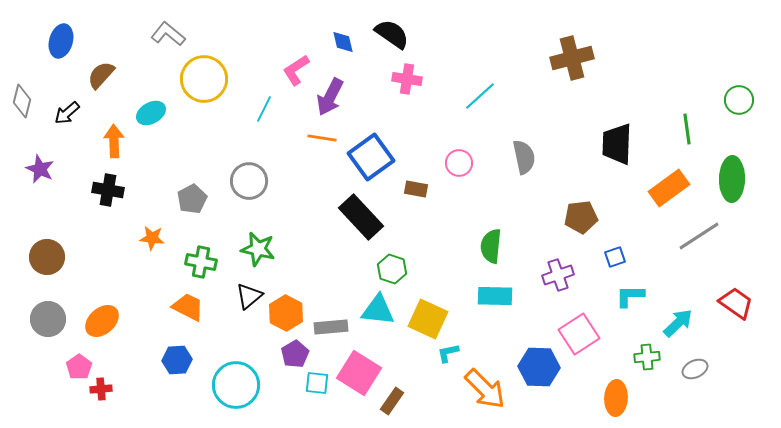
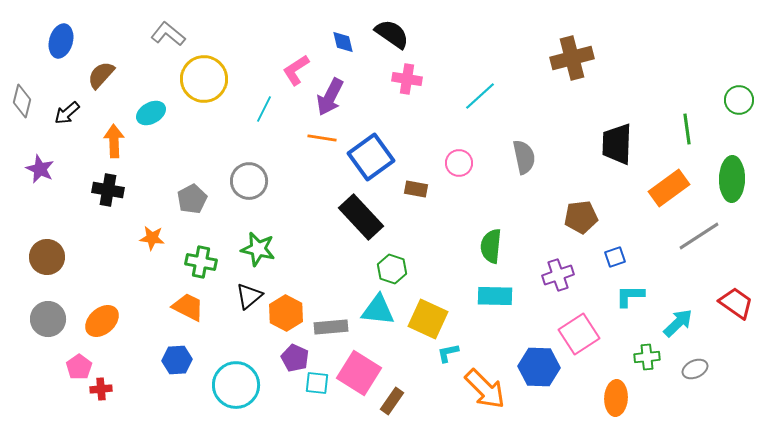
purple pentagon at (295, 354): moved 4 px down; rotated 16 degrees counterclockwise
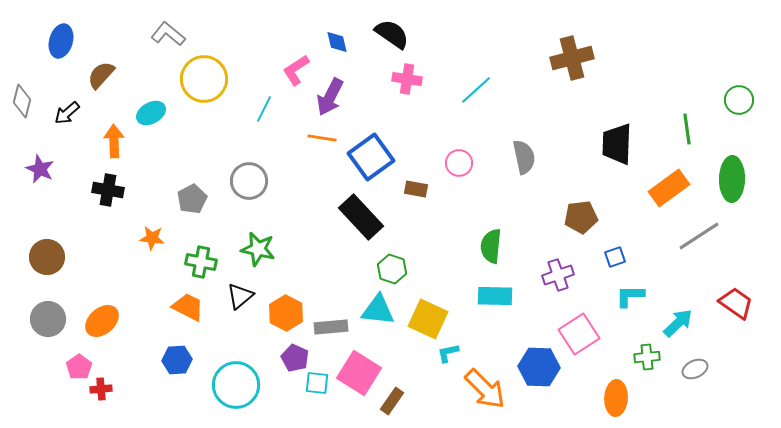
blue diamond at (343, 42): moved 6 px left
cyan line at (480, 96): moved 4 px left, 6 px up
black triangle at (249, 296): moved 9 px left
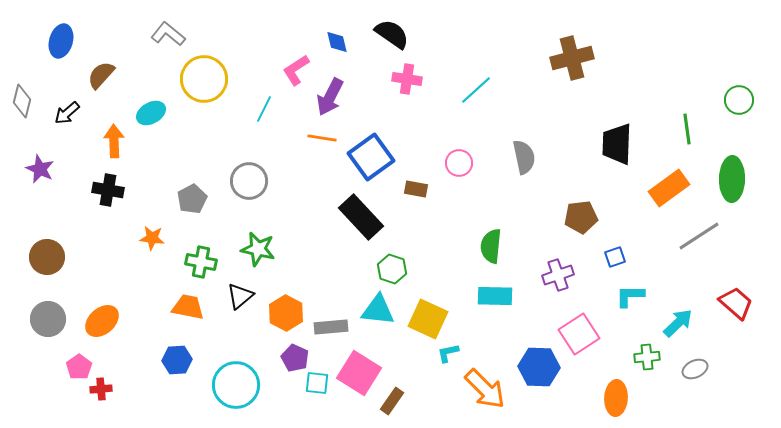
red trapezoid at (736, 303): rotated 6 degrees clockwise
orange trapezoid at (188, 307): rotated 16 degrees counterclockwise
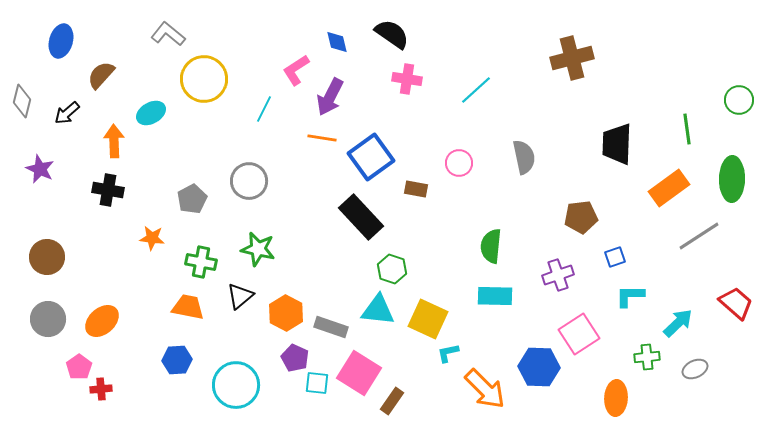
gray rectangle at (331, 327): rotated 24 degrees clockwise
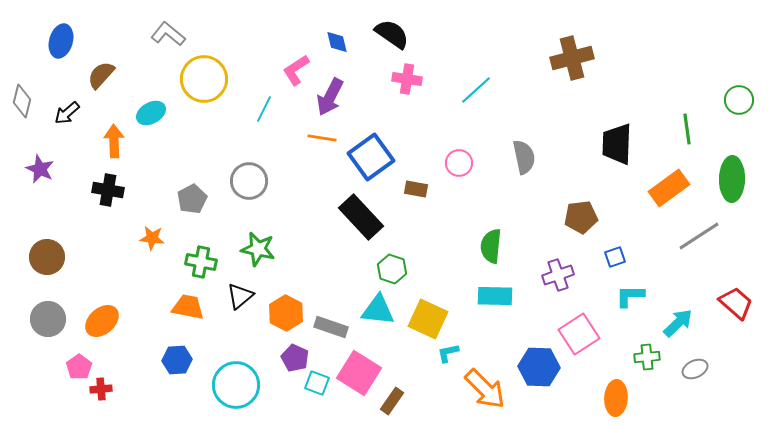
cyan square at (317, 383): rotated 15 degrees clockwise
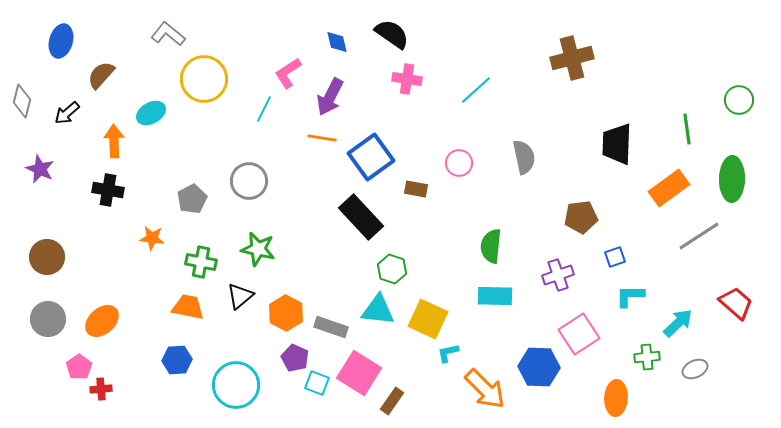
pink L-shape at (296, 70): moved 8 px left, 3 px down
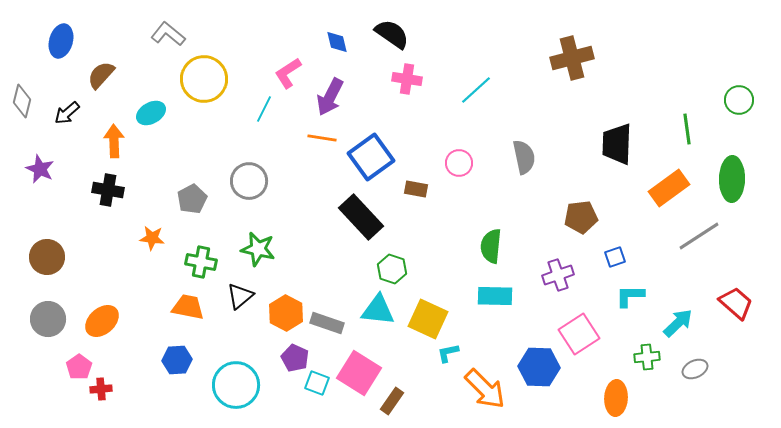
gray rectangle at (331, 327): moved 4 px left, 4 px up
